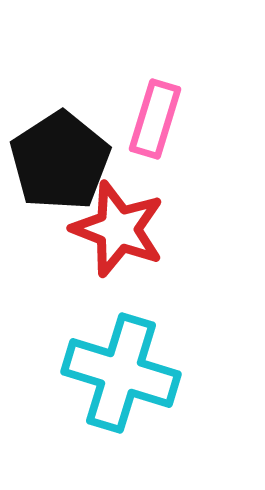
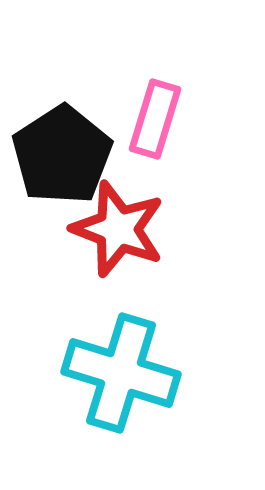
black pentagon: moved 2 px right, 6 px up
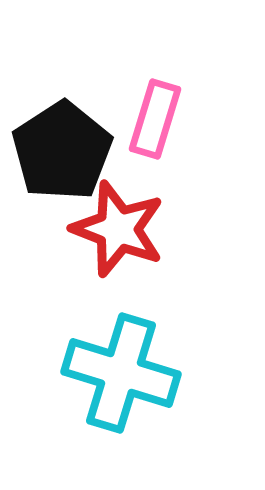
black pentagon: moved 4 px up
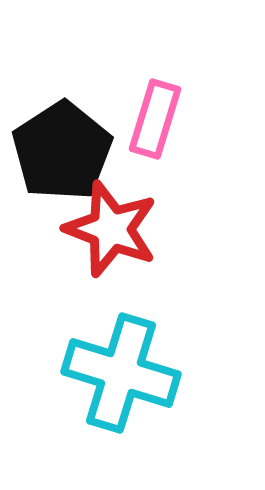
red star: moved 7 px left
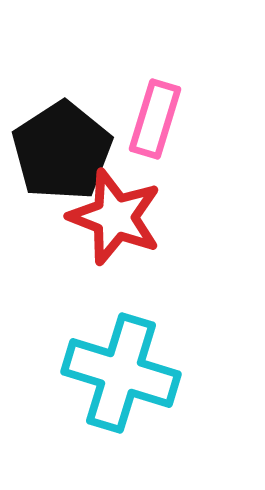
red star: moved 4 px right, 12 px up
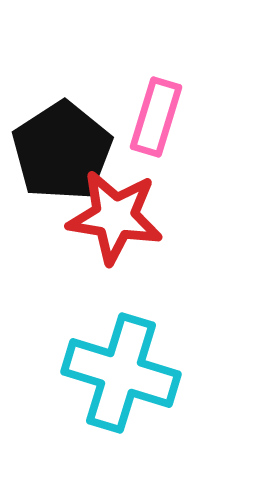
pink rectangle: moved 1 px right, 2 px up
red star: rotated 12 degrees counterclockwise
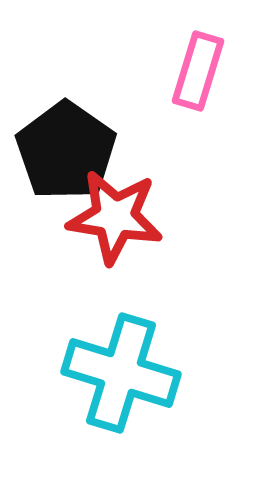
pink rectangle: moved 42 px right, 46 px up
black pentagon: moved 4 px right; rotated 4 degrees counterclockwise
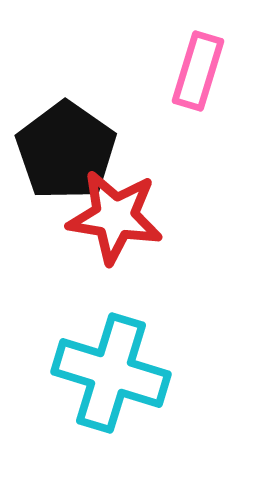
cyan cross: moved 10 px left
